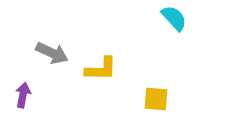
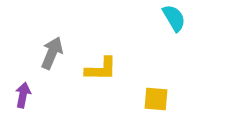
cyan semicircle: rotated 12 degrees clockwise
gray arrow: rotated 92 degrees counterclockwise
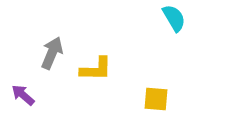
yellow L-shape: moved 5 px left
purple arrow: rotated 60 degrees counterclockwise
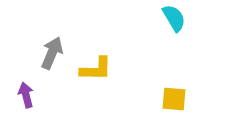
purple arrow: moved 3 px right; rotated 35 degrees clockwise
yellow square: moved 18 px right
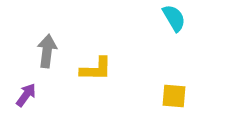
gray arrow: moved 5 px left, 2 px up; rotated 16 degrees counterclockwise
purple arrow: rotated 50 degrees clockwise
yellow square: moved 3 px up
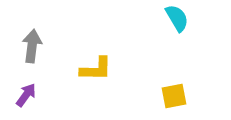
cyan semicircle: moved 3 px right
gray arrow: moved 15 px left, 5 px up
yellow square: rotated 16 degrees counterclockwise
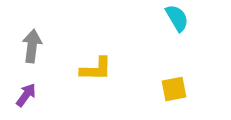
yellow square: moved 7 px up
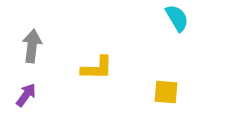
yellow L-shape: moved 1 px right, 1 px up
yellow square: moved 8 px left, 3 px down; rotated 16 degrees clockwise
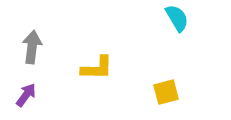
gray arrow: moved 1 px down
yellow square: rotated 20 degrees counterclockwise
